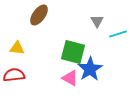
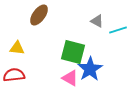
gray triangle: rotated 32 degrees counterclockwise
cyan line: moved 4 px up
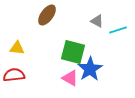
brown ellipse: moved 8 px right
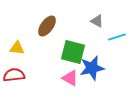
brown ellipse: moved 11 px down
cyan line: moved 1 px left, 7 px down
blue star: moved 2 px right, 1 px up; rotated 20 degrees clockwise
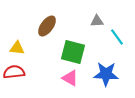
gray triangle: rotated 32 degrees counterclockwise
cyan line: rotated 72 degrees clockwise
blue star: moved 14 px right, 6 px down; rotated 15 degrees clockwise
red semicircle: moved 3 px up
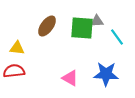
green square: moved 9 px right, 24 px up; rotated 10 degrees counterclockwise
red semicircle: moved 1 px up
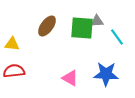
yellow triangle: moved 5 px left, 4 px up
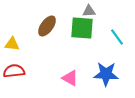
gray triangle: moved 8 px left, 10 px up
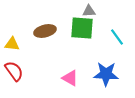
brown ellipse: moved 2 px left, 5 px down; rotated 40 degrees clockwise
red semicircle: rotated 60 degrees clockwise
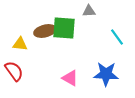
green square: moved 18 px left
yellow triangle: moved 8 px right
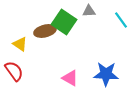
green square: moved 6 px up; rotated 30 degrees clockwise
cyan line: moved 4 px right, 17 px up
yellow triangle: rotated 28 degrees clockwise
